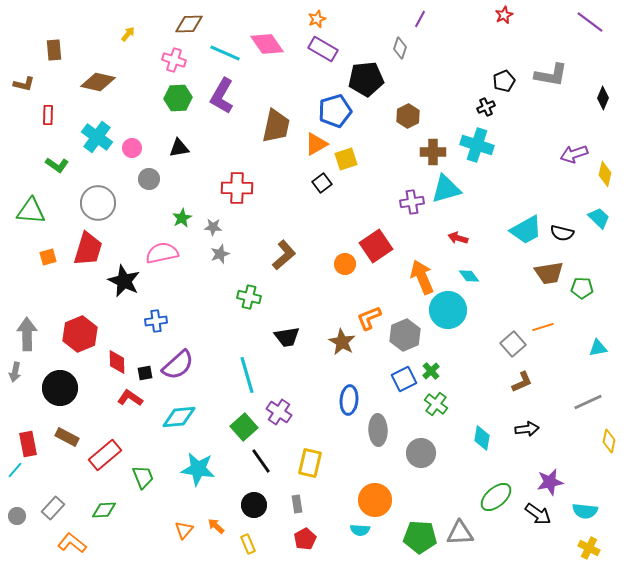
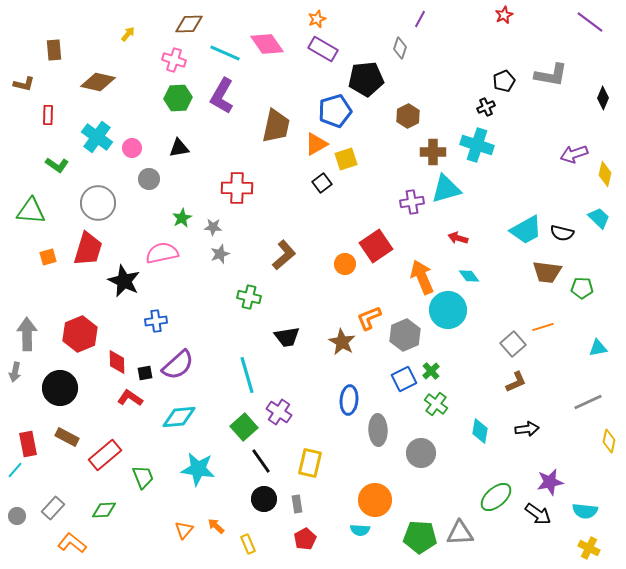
brown trapezoid at (549, 273): moved 2 px left, 1 px up; rotated 16 degrees clockwise
brown L-shape at (522, 382): moved 6 px left
cyan diamond at (482, 438): moved 2 px left, 7 px up
black circle at (254, 505): moved 10 px right, 6 px up
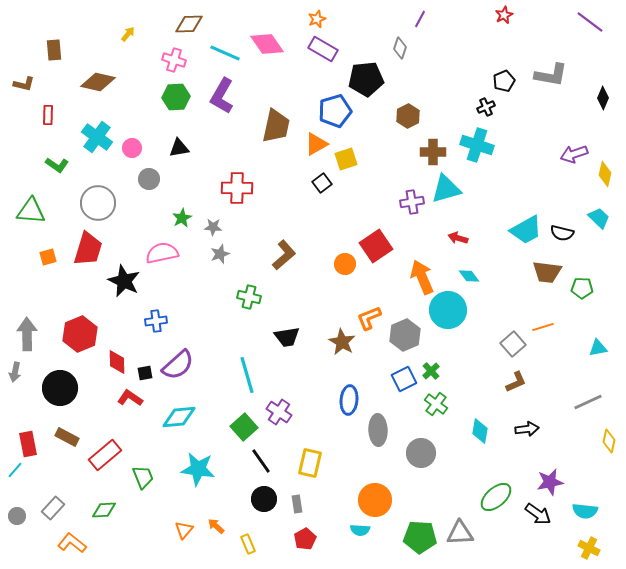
green hexagon at (178, 98): moved 2 px left, 1 px up
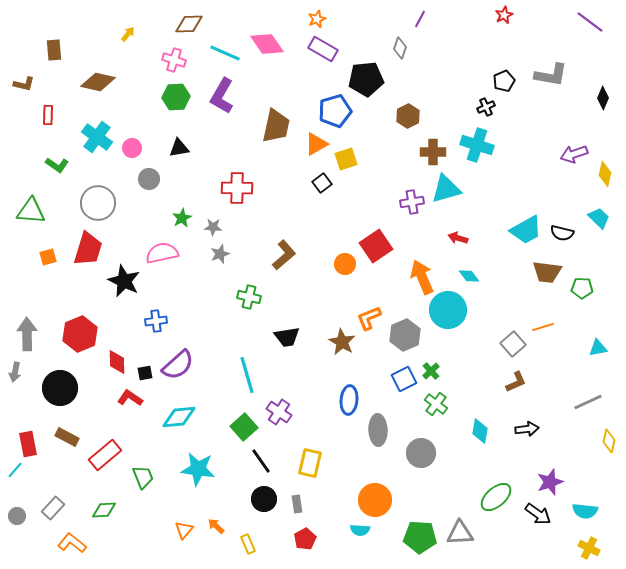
purple star at (550, 482): rotated 8 degrees counterclockwise
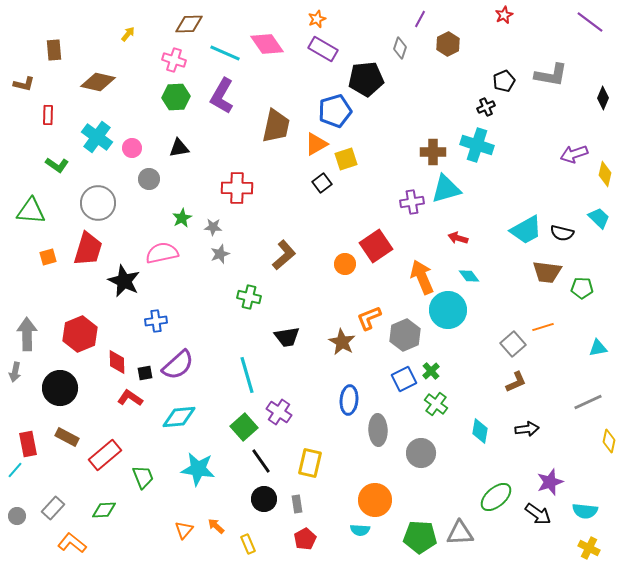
brown hexagon at (408, 116): moved 40 px right, 72 px up
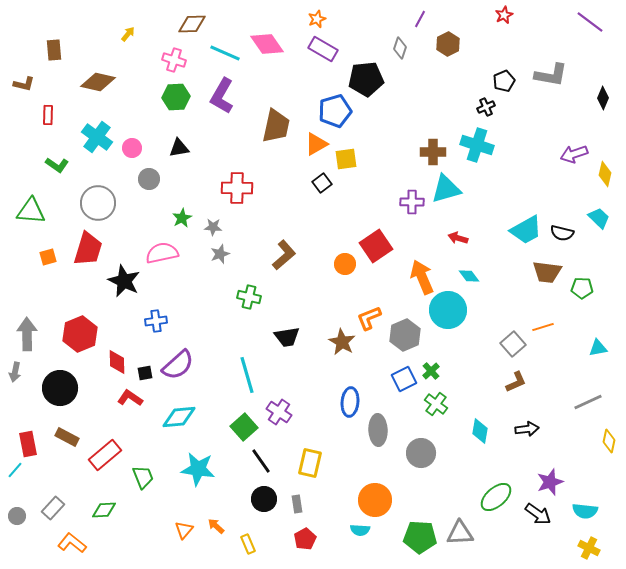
brown diamond at (189, 24): moved 3 px right
yellow square at (346, 159): rotated 10 degrees clockwise
purple cross at (412, 202): rotated 10 degrees clockwise
blue ellipse at (349, 400): moved 1 px right, 2 px down
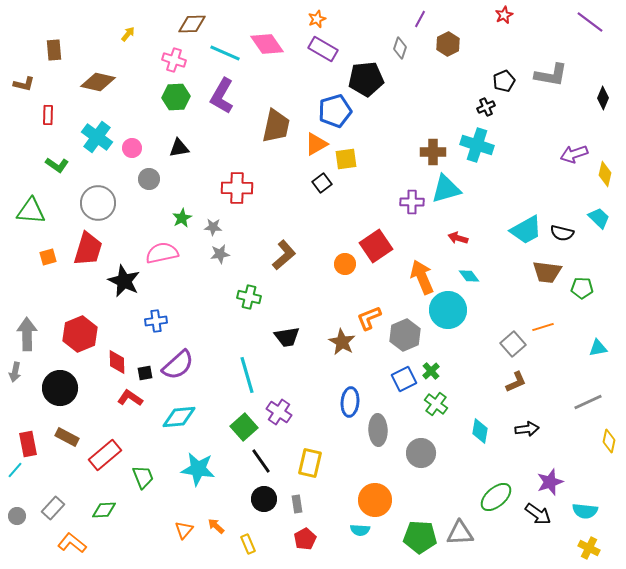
gray star at (220, 254): rotated 12 degrees clockwise
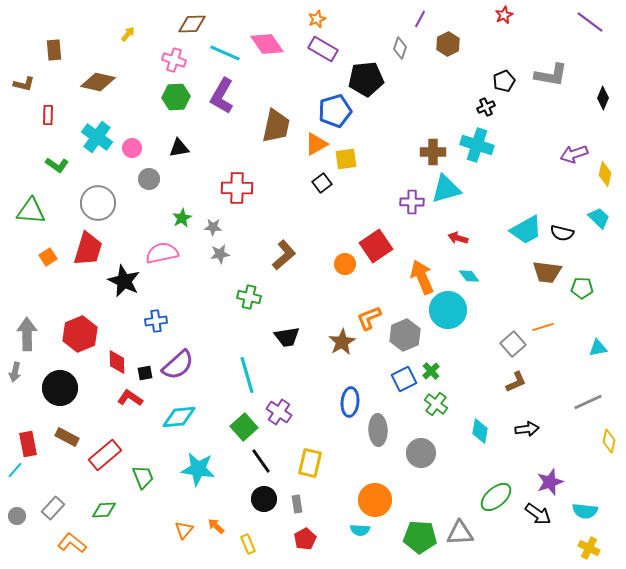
orange square at (48, 257): rotated 18 degrees counterclockwise
brown star at (342, 342): rotated 12 degrees clockwise
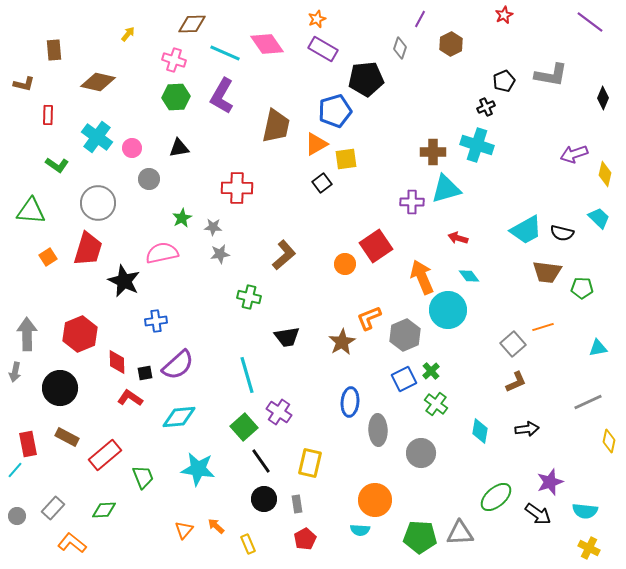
brown hexagon at (448, 44): moved 3 px right
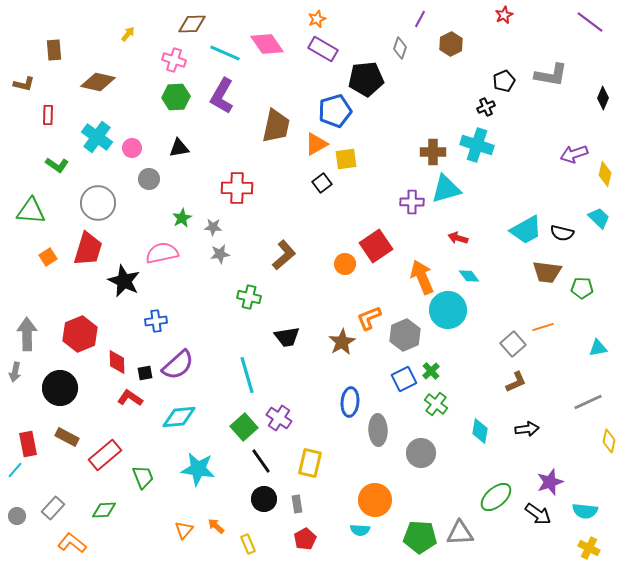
purple cross at (279, 412): moved 6 px down
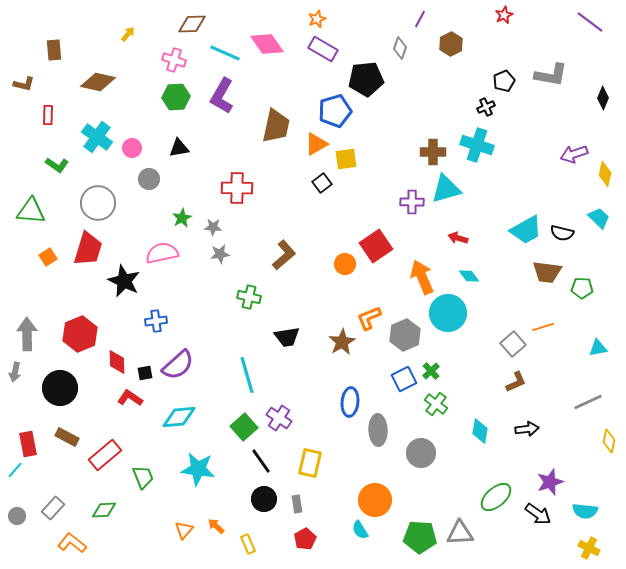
cyan circle at (448, 310): moved 3 px down
cyan semicircle at (360, 530): rotated 54 degrees clockwise
